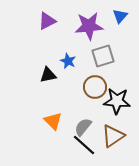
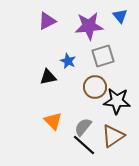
blue triangle: rotated 21 degrees counterclockwise
black triangle: moved 2 px down
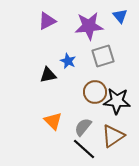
black triangle: moved 2 px up
brown circle: moved 5 px down
black line: moved 4 px down
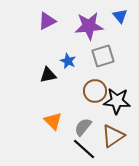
brown circle: moved 1 px up
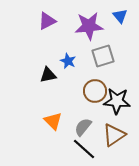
brown triangle: moved 1 px right, 1 px up
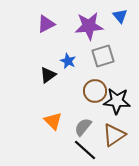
purple triangle: moved 1 px left, 3 px down
black triangle: rotated 24 degrees counterclockwise
black line: moved 1 px right, 1 px down
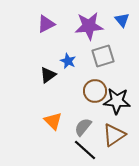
blue triangle: moved 2 px right, 4 px down
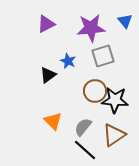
blue triangle: moved 3 px right, 1 px down
purple star: moved 2 px right, 2 px down
black star: moved 2 px left, 1 px up
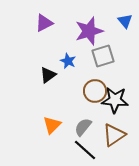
purple triangle: moved 2 px left, 1 px up
purple star: moved 2 px left, 3 px down; rotated 12 degrees counterclockwise
orange triangle: moved 1 px left, 4 px down; rotated 30 degrees clockwise
